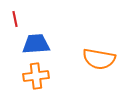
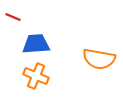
red line: moved 2 px left, 2 px up; rotated 56 degrees counterclockwise
orange cross: rotated 30 degrees clockwise
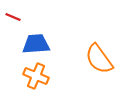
orange semicircle: rotated 44 degrees clockwise
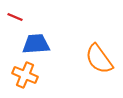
red line: moved 2 px right
orange cross: moved 11 px left, 1 px up
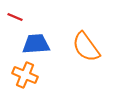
orange semicircle: moved 13 px left, 12 px up
